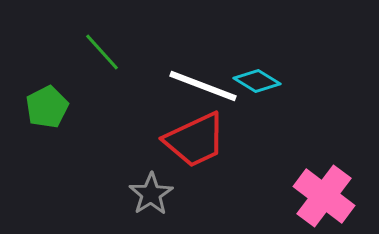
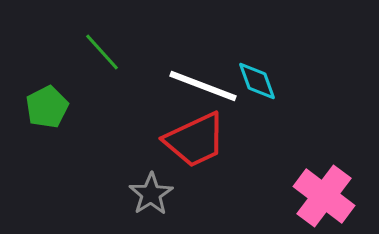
cyan diamond: rotated 39 degrees clockwise
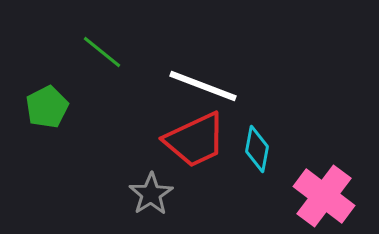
green line: rotated 9 degrees counterclockwise
cyan diamond: moved 68 px down; rotated 30 degrees clockwise
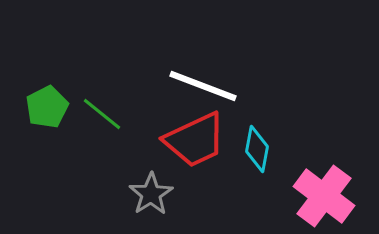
green line: moved 62 px down
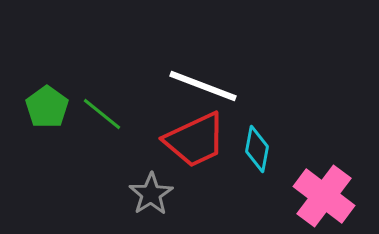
green pentagon: rotated 9 degrees counterclockwise
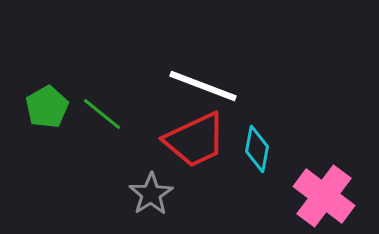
green pentagon: rotated 6 degrees clockwise
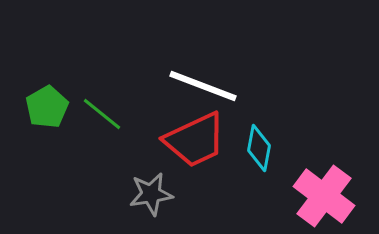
cyan diamond: moved 2 px right, 1 px up
gray star: rotated 24 degrees clockwise
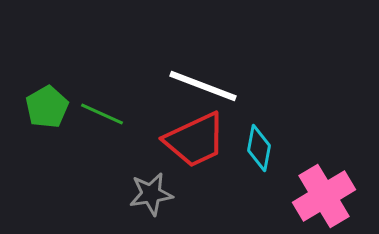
green line: rotated 15 degrees counterclockwise
pink cross: rotated 22 degrees clockwise
